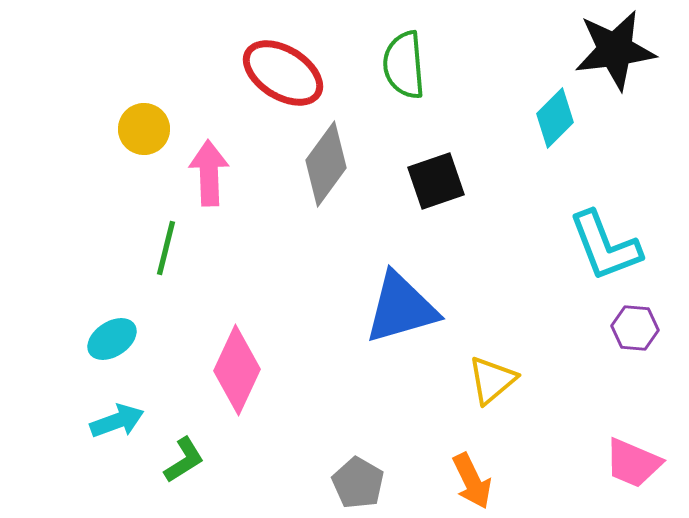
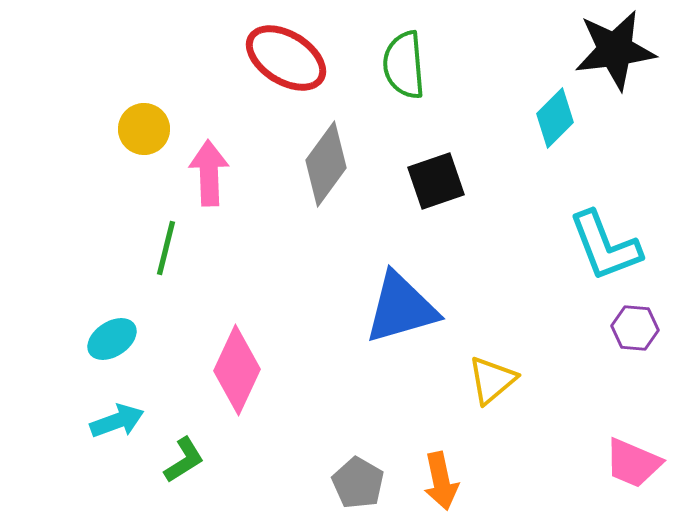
red ellipse: moved 3 px right, 15 px up
orange arrow: moved 31 px left; rotated 14 degrees clockwise
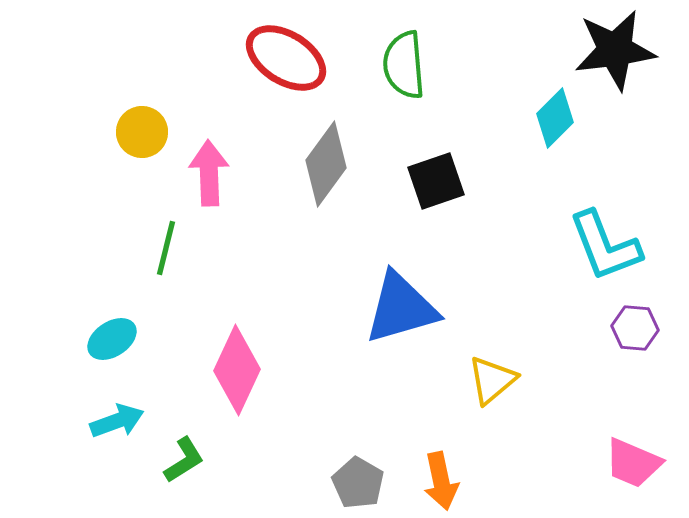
yellow circle: moved 2 px left, 3 px down
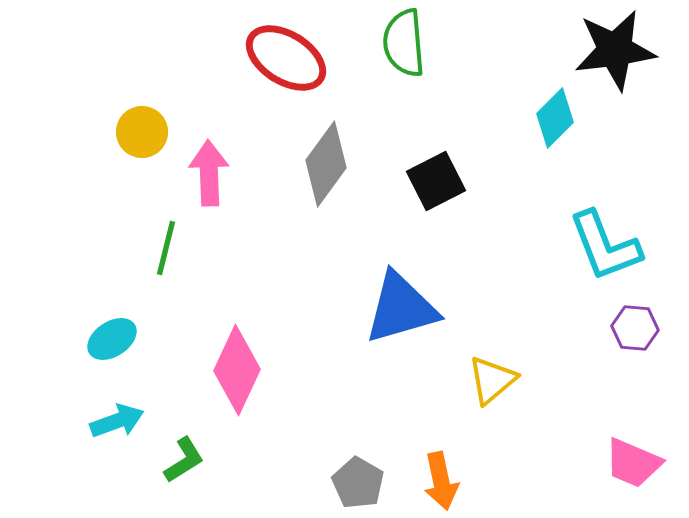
green semicircle: moved 22 px up
black square: rotated 8 degrees counterclockwise
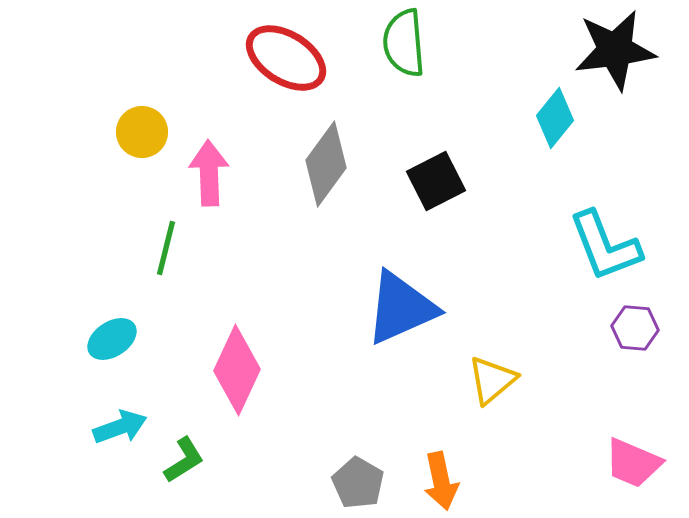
cyan diamond: rotated 6 degrees counterclockwise
blue triangle: rotated 8 degrees counterclockwise
cyan arrow: moved 3 px right, 6 px down
